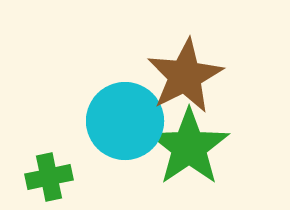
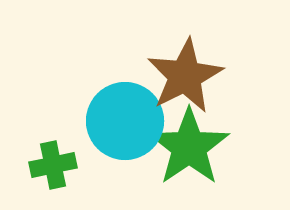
green cross: moved 4 px right, 12 px up
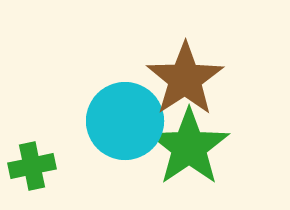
brown star: moved 3 px down; rotated 6 degrees counterclockwise
green cross: moved 21 px left, 1 px down
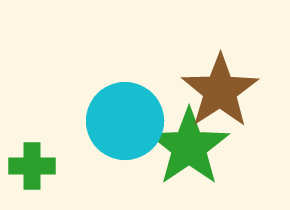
brown star: moved 35 px right, 12 px down
green cross: rotated 12 degrees clockwise
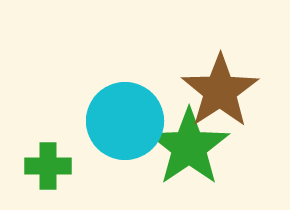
green cross: moved 16 px right
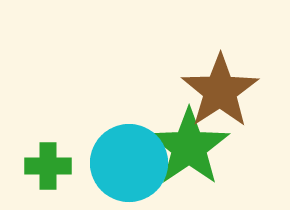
cyan circle: moved 4 px right, 42 px down
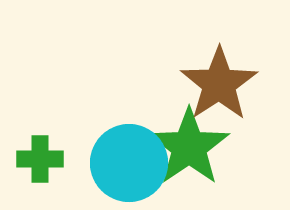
brown star: moved 1 px left, 7 px up
green cross: moved 8 px left, 7 px up
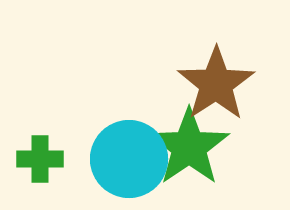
brown star: moved 3 px left
cyan circle: moved 4 px up
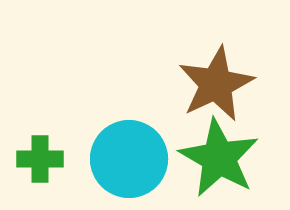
brown star: rotated 8 degrees clockwise
green star: moved 30 px right, 11 px down; rotated 8 degrees counterclockwise
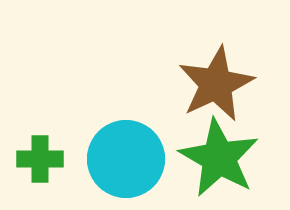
cyan circle: moved 3 px left
